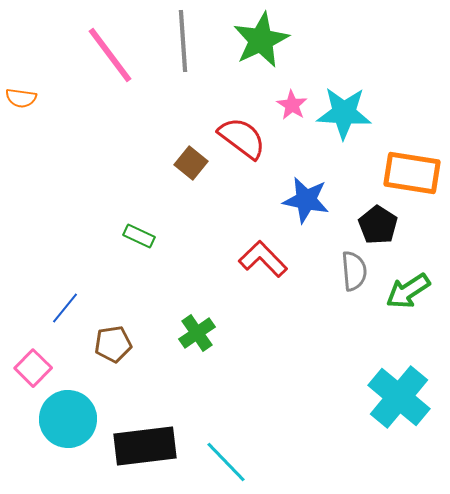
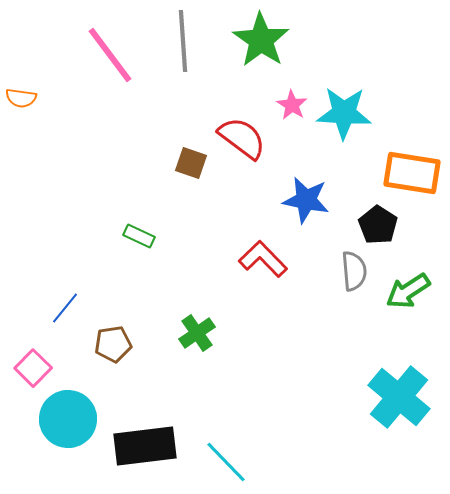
green star: rotated 12 degrees counterclockwise
brown square: rotated 20 degrees counterclockwise
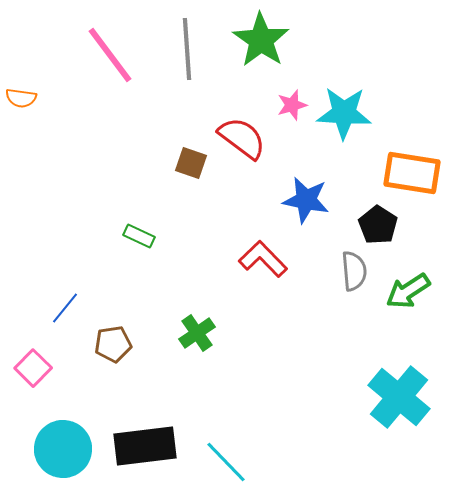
gray line: moved 4 px right, 8 px down
pink star: rotated 24 degrees clockwise
cyan circle: moved 5 px left, 30 px down
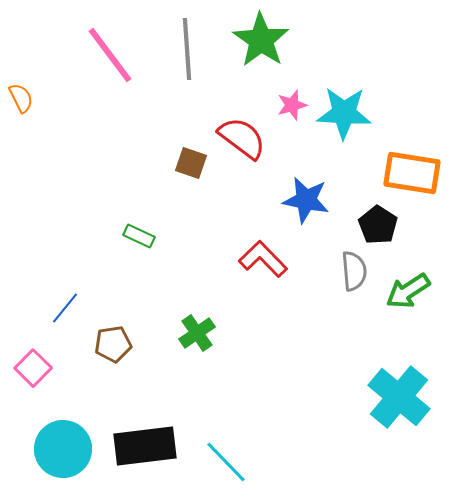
orange semicircle: rotated 124 degrees counterclockwise
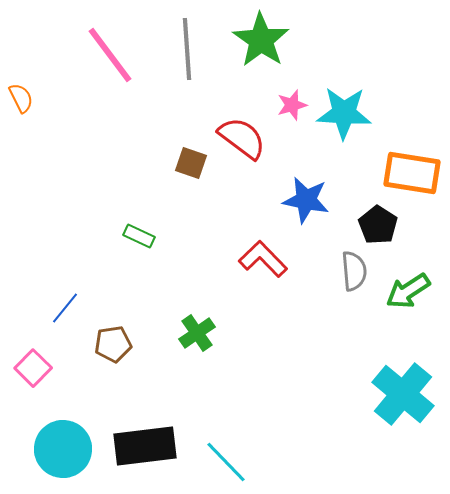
cyan cross: moved 4 px right, 3 px up
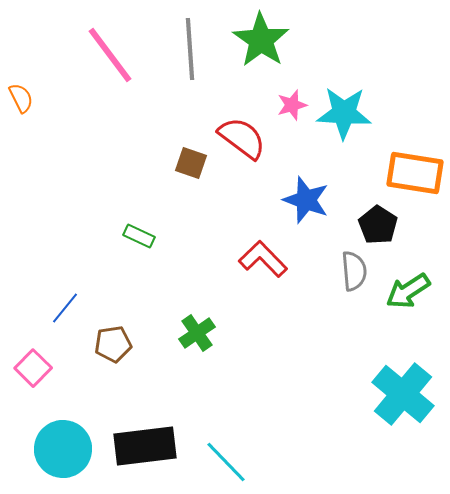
gray line: moved 3 px right
orange rectangle: moved 3 px right
blue star: rotated 9 degrees clockwise
